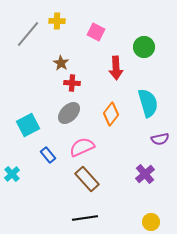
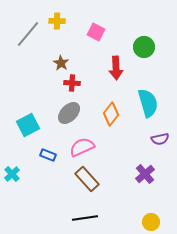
blue rectangle: rotated 28 degrees counterclockwise
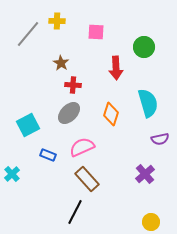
pink square: rotated 24 degrees counterclockwise
red cross: moved 1 px right, 2 px down
orange diamond: rotated 20 degrees counterclockwise
black line: moved 10 px left, 6 px up; rotated 55 degrees counterclockwise
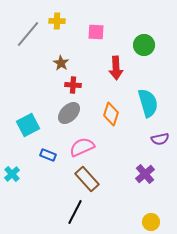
green circle: moved 2 px up
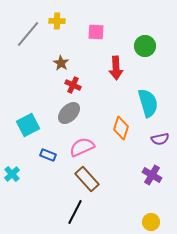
green circle: moved 1 px right, 1 px down
red cross: rotated 21 degrees clockwise
orange diamond: moved 10 px right, 14 px down
purple cross: moved 7 px right, 1 px down; rotated 18 degrees counterclockwise
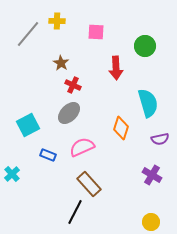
brown rectangle: moved 2 px right, 5 px down
